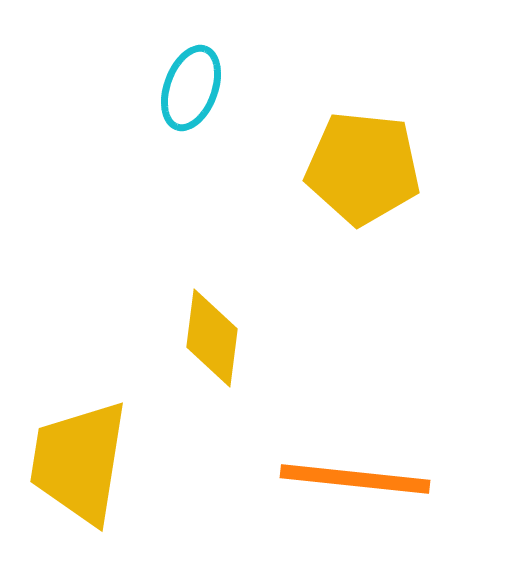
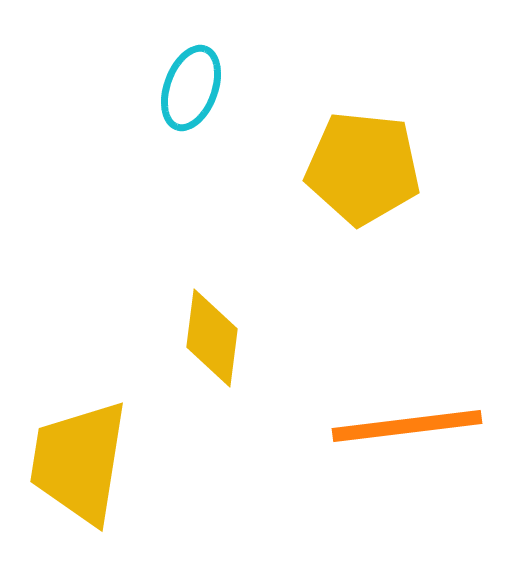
orange line: moved 52 px right, 53 px up; rotated 13 degrees counterclockwise
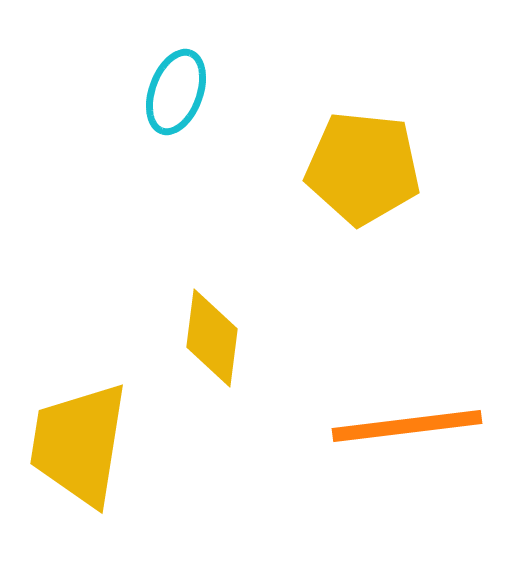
cyan ellipse: moved 15 px left, 4 px down
yellow trapezoid: moved 18 px up
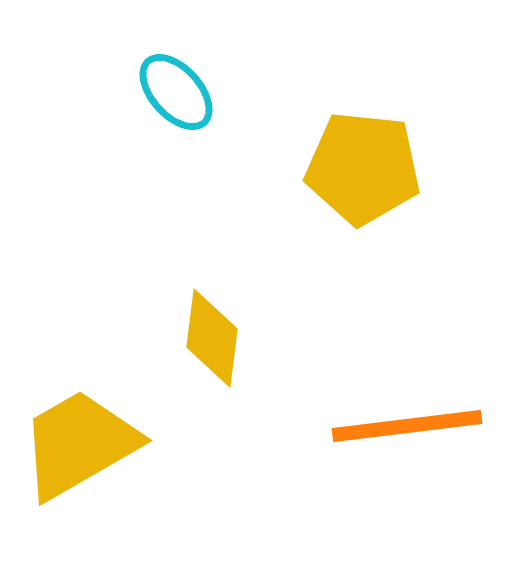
cyan ellipse: rotated 62 degrees counterclockwise
yellow trapezoid: rotated 51 degrees clockwise
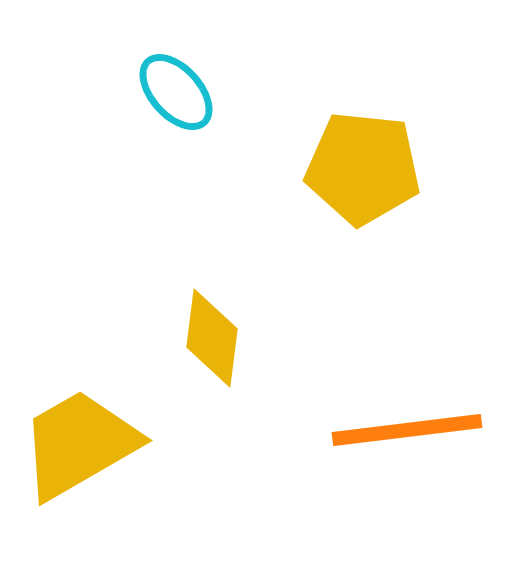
orange line: moved 4 px down
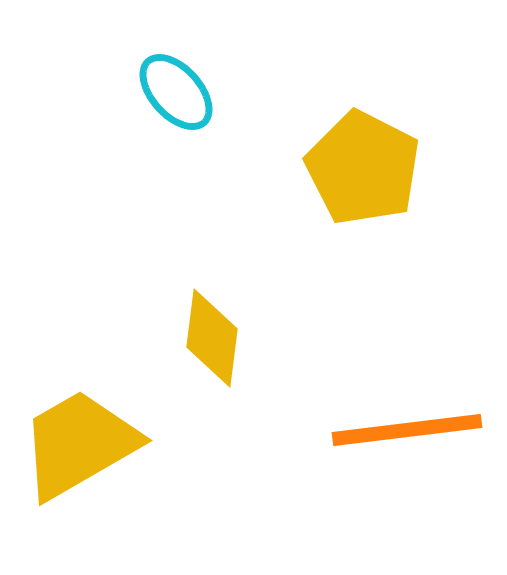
yellow pentagon: rotated 21 degrees clockwise
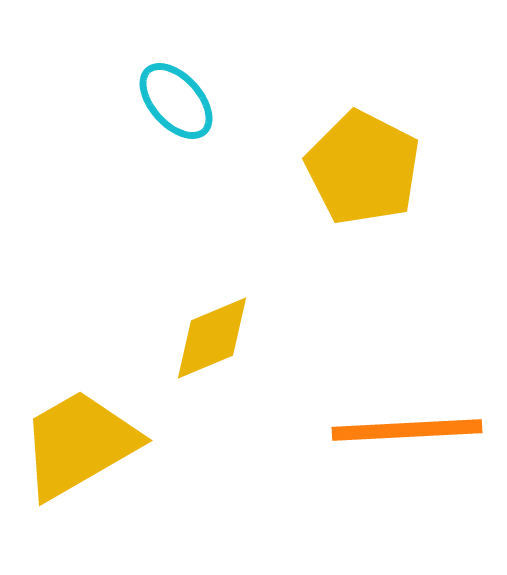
cyan ellipse: moved 9 px down
yellow diamond: rotated 60 degrees clockwise
orange line: rotated 4 degrees clockwise
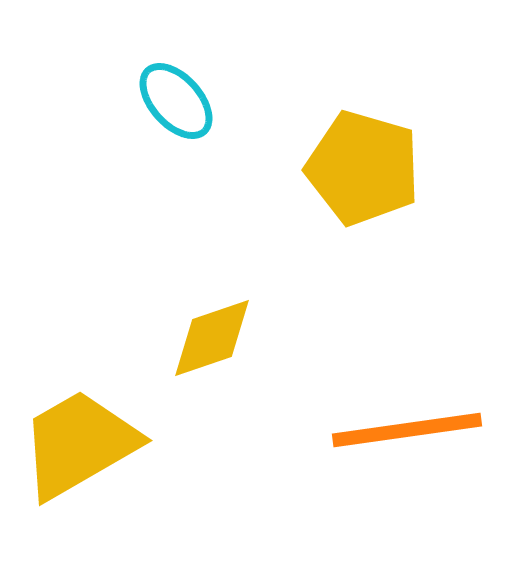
yellow pentagon: rotated 11 degrees counterclockwise
yellow diamond: rotated 4 degrees clockwise
orange line: rotated 5 degrees counterclockwise
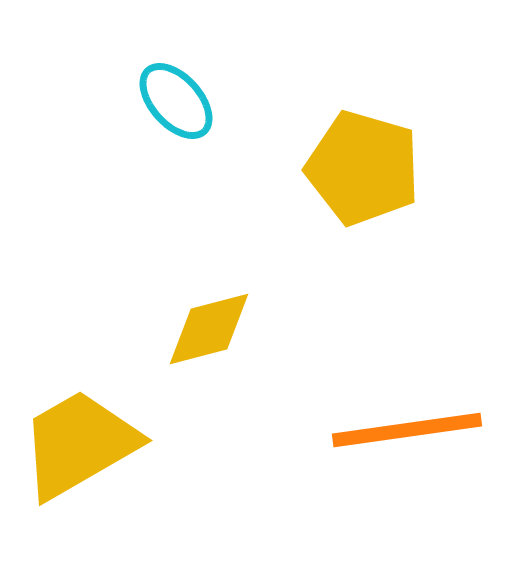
yellow diamond: moved 3 px left, 9 px up; rotated 4 degrees clockwise
